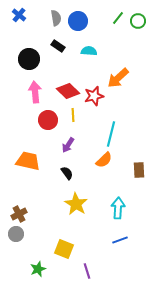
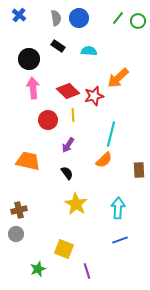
blue circle: moved 1 px right, 3 px up
pink arrow: moved 2 px left, 4 px up
brown cross: moved 4 px up; rotated 14 degrees clockwise
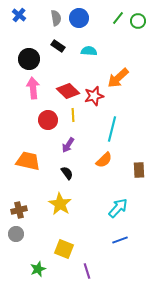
cyan line: moved 1 px right, 5 px up
yellow star: moved 16 px left
cyan arrow: rotated 40 degrees clockwise
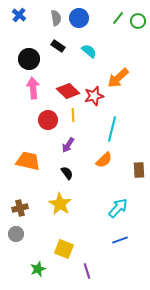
cyan semicircle: rotated 35 degrees clockwise
brown cross: moved 1 px right, 2 px up
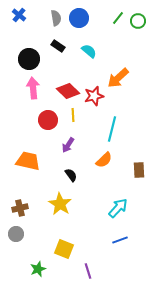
black semicircle: moved 4 px right, 2 px down
purple line: moved 1 px right
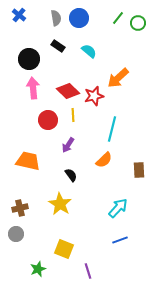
green circle: moved 2 px down
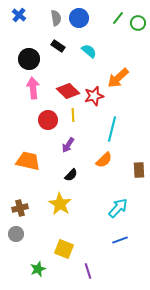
black semicircle: rotated 80 degrees clockwise
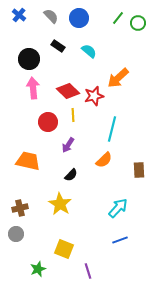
gray semicircle: moved 5 px left, 2 px up; rotated 35 degrees counterclockwise
red circle: moved 2 px down
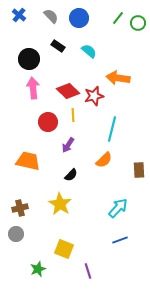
orange arrow: rotated 50 degrees clockwise
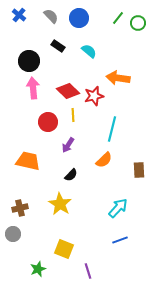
black circle: moved 2 px down
gray circle: moved 3 px left
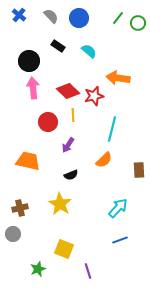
black semicircle: rotated 24 degrees clockwise
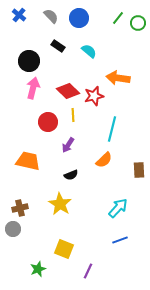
pink arrow: rotated 20 degrees clockwise
gray circle: moved 5 px up
purple line: rotated 42 degrees clockwise
